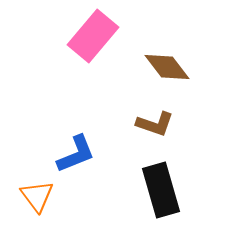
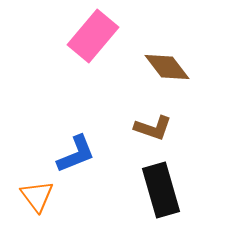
brown L-shape: moved 2 px left, 4 px down
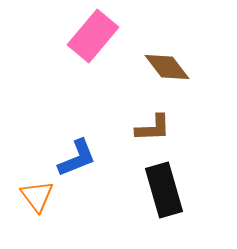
brown L-shape: rotated 21 degrees counterclockwise
blue L-shape: moved 1 px right, 4 px down
black rectangle: moved 3 px right
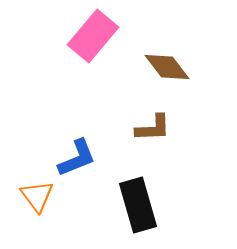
black rectangle: moved 26 px left, 15 px down
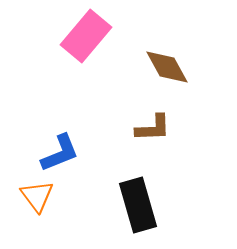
pink rectangle: moved 7 px left
brown diamond: rotated 9 degrees clockwise
blue L-shape: moved 17 px left, 5 px up
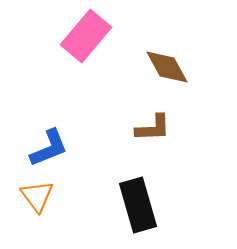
blue L-shape: moved 11 px left, 5 px up
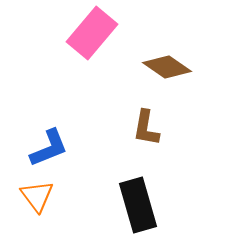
pink rectangle: moved 6 px right, 3 px up
brown diamond: rotated 27 degrees counterclockwise
brown L-shape: moved 7 px left; rotated 102 degrees clockwise
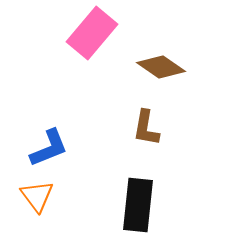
brown diamond: moved 6 px left
black rectangle: rotated 22 degrees clockwise
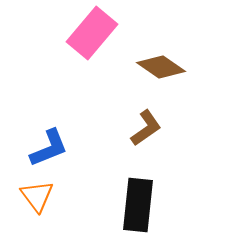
brown L-shape: rotated 135 degrees counterclockwise
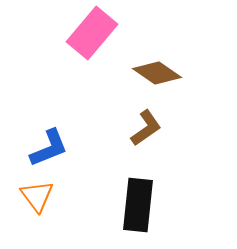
brown diamond: moved 4 px left, 6 px down
